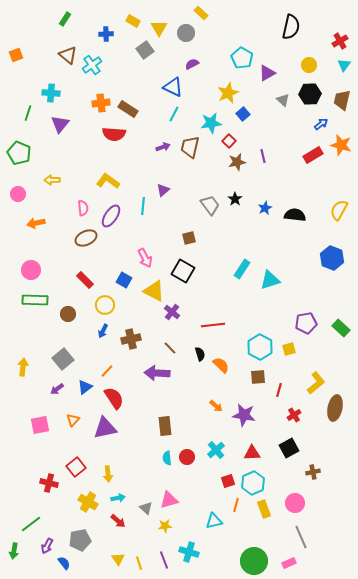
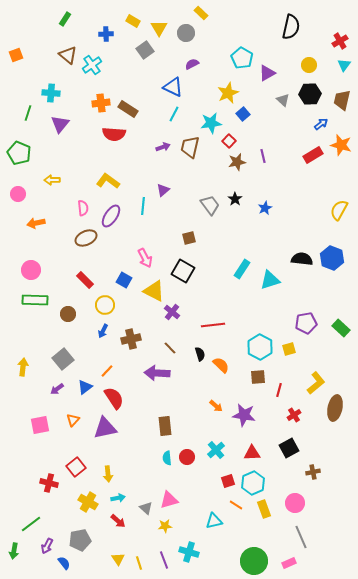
black semicircle at (295, 215): moved 7 px right, 44 px down
orange line at (236, 505): rotated 72 degrees counterclockwise
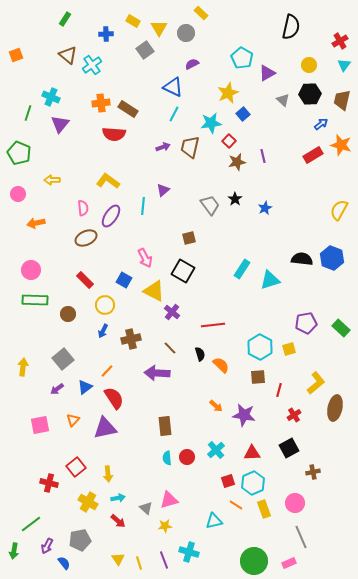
cyan cross at (51, 93): moved 4 px down; rotated 18 degrees clockwise
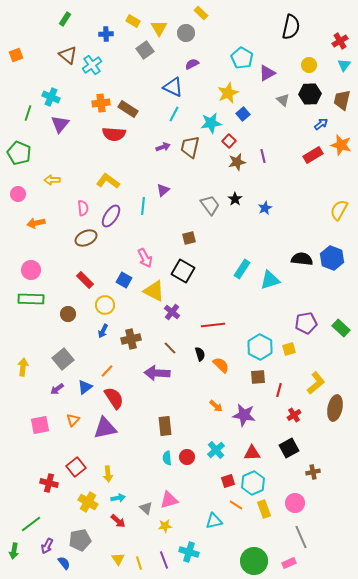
green rectangle at (35, 300): moved 4 px left, 1 px up
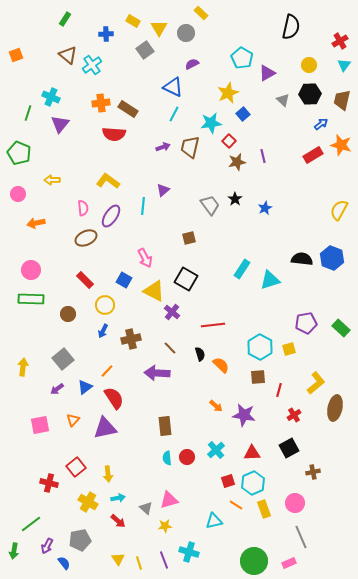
black square at (183, 271): moved 3 px right, 8 px down
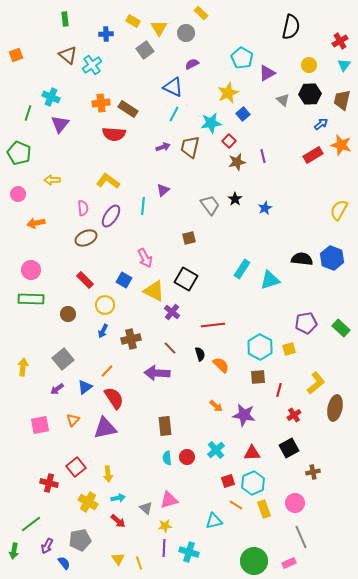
green rectangle at (65, 19): rotated 40 degrees counterclockwise
purple line at (164, 560): moved 12 px up; rotated 24 degrees clockwise
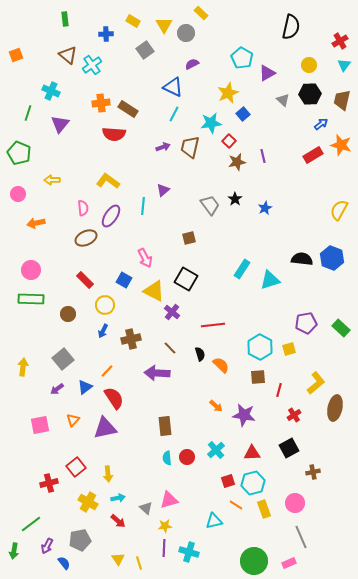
yellow triangle at (159, 28): moved 5 px right, 3 px up
cyan cross at (51, 97): moved 6 px up
red cross at (49, 483): rotated 30 degrees counterclockwise
cyan hexagon at (253, 483): rotated 10 degrees clockwise
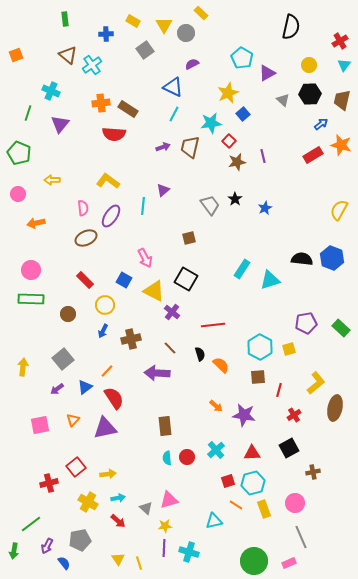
yellow arrow at (108, 474): rotated 91 degrees counterclockwise
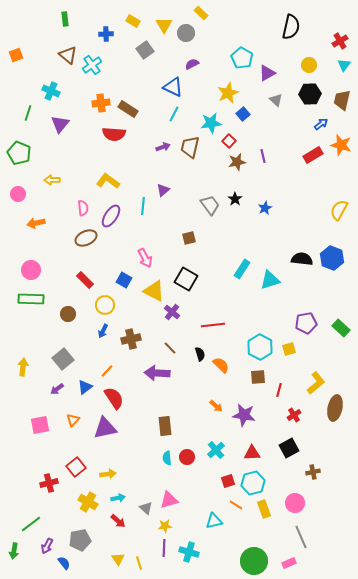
gray triangle at (283, 100): moved 7 px left
